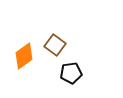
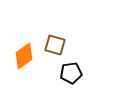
brown square: rotated 20 degrees counterclockwise
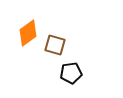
orange diamond: moved 4 px right, 23 px up
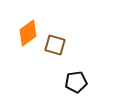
black pentagon: moved 5 px right, 9 px down
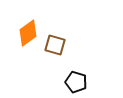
black pentagon: rotated 25 degrees clockwise
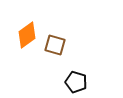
orange diamond: moved 1 px left, 2 px down
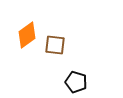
brown square: rotated 10 degrees counterclockwise
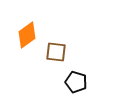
brown square: moved 1 px right, 7 px down
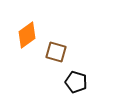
brown square: rotated 10 degrees clockwise
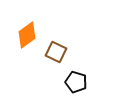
brown square: rotated 10 degrees clockwise
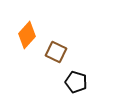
orange diamond: rotated 12 degrees counterclockwise
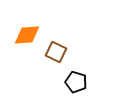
orange diamond: rotated 44 degrees clockwise
